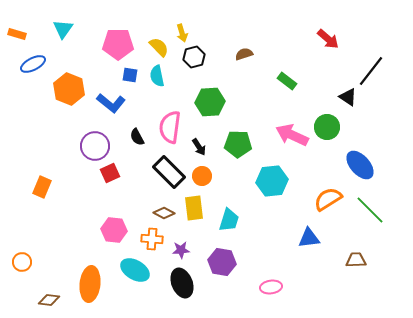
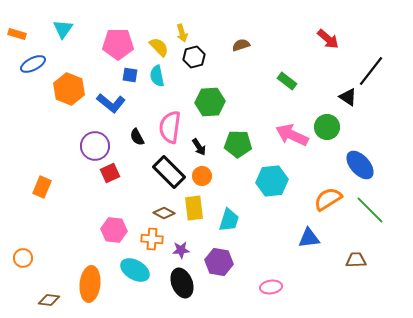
brown semicircle at (244, 54): moved 3 px left, 9 px up
orange circle at (22, 262): moved 1 px right, 4 px up
purple hexagon at (222, 262): moved 3 px left
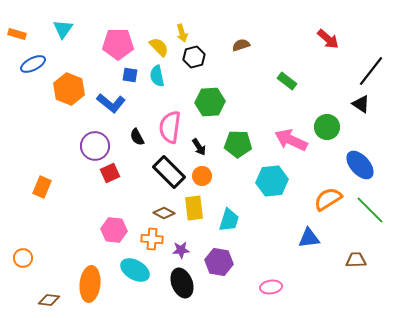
black triangle at (348, 97): moved 13 px right, 7 px down
pink arrow at (292, 135): moved 1 px left, 5 px down
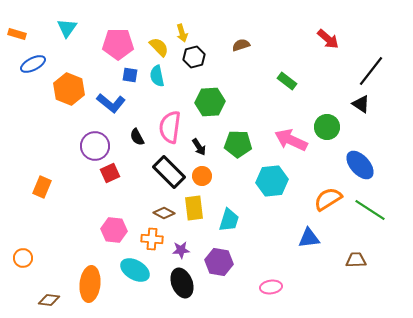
cyan triangle at (63, 29): moved 4 px right, 1 px up
green line at (370, 210): rotated 12 degrees counterclockwise
